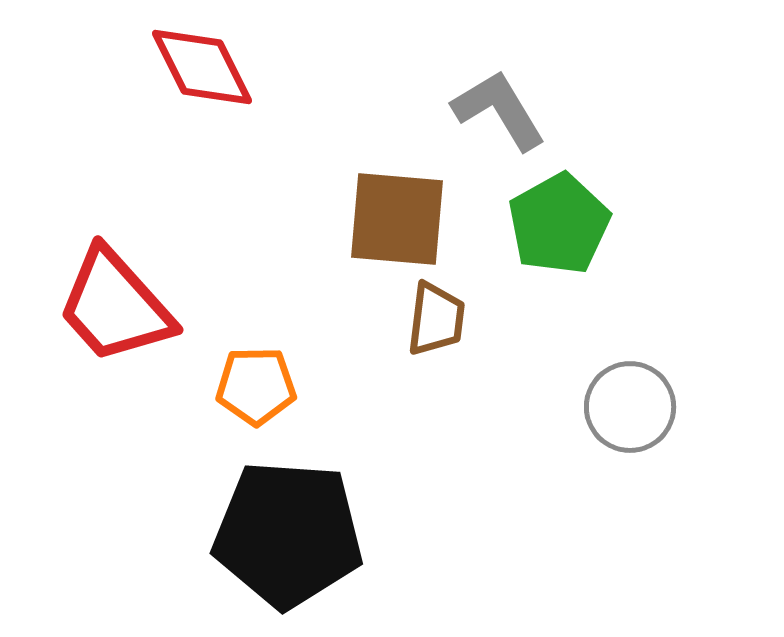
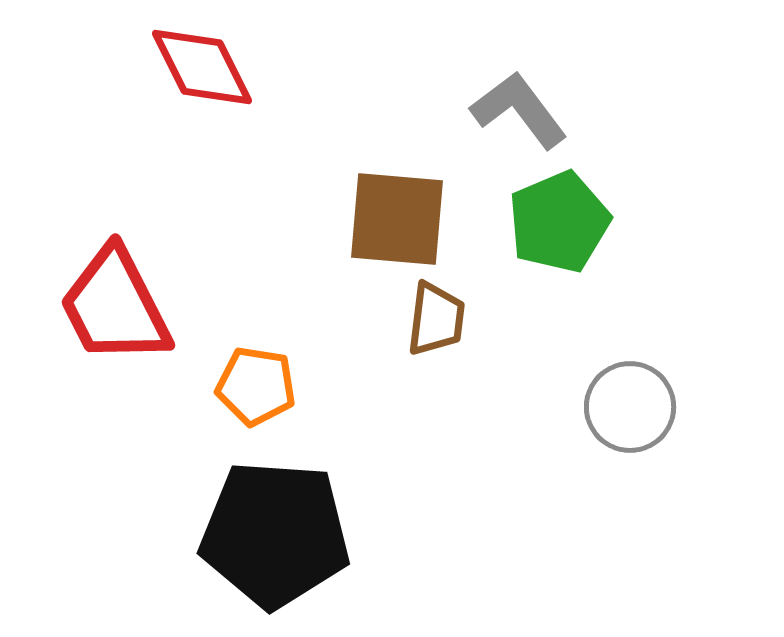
gray L-shape: moved 20 px right; rotated 6 degrees counterclockwise
green pentagon: moved 2 px up; rotated 6 degrees clockwise
red trapezoid: rotated 15 degrees clockwise
orange pentagon: rotated 10 degrees clockwise
black pentagon: moved 13 px left
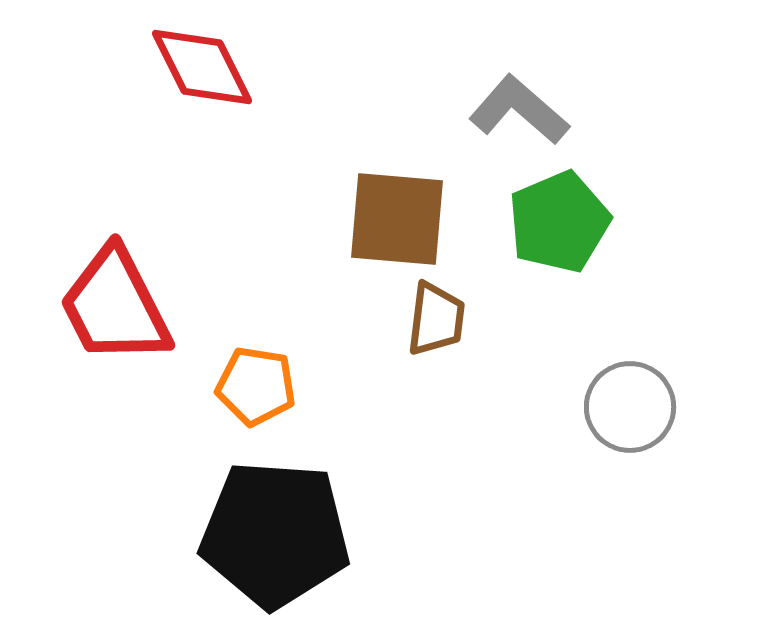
gray L-shape: rotated 12 degrees counterclockwise
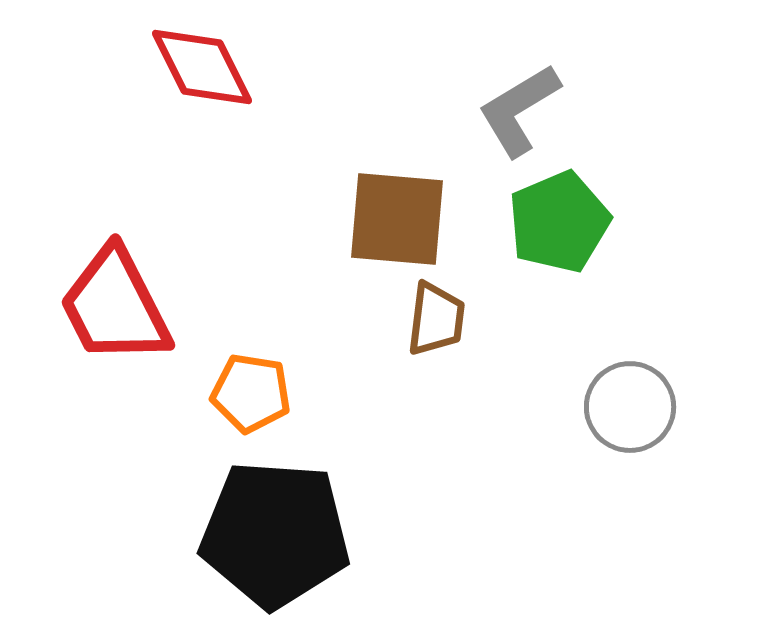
gray L-shape: rotated 72 degrees counterclockwise
orange pentagon: moved 5 px left, 7 px down
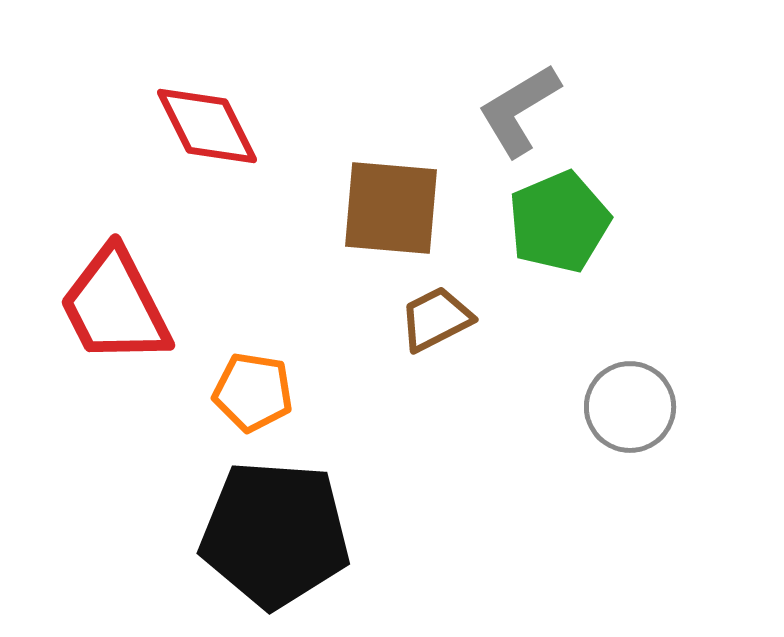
red diamond: moved 5 px right, 59 px down
brown square: moved 6 px left, 11 px up
brown trapezoid: rotated 124 degrees counterclockwise
orange pentagon: moved 2 px right, 1 px up
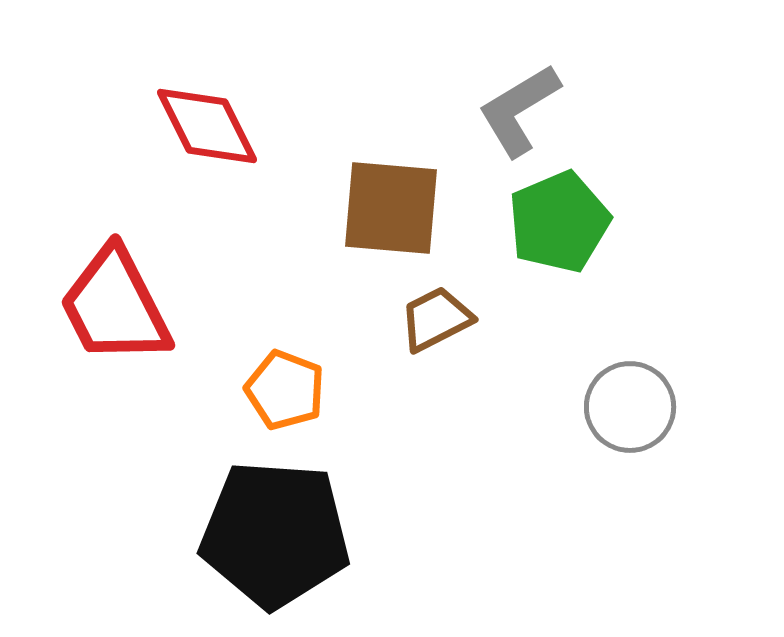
orange pentagon: moved 32 px right, 2 px up; rotated 12 degrees clockwise
